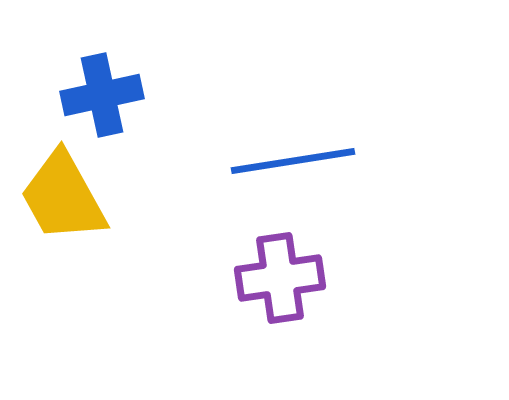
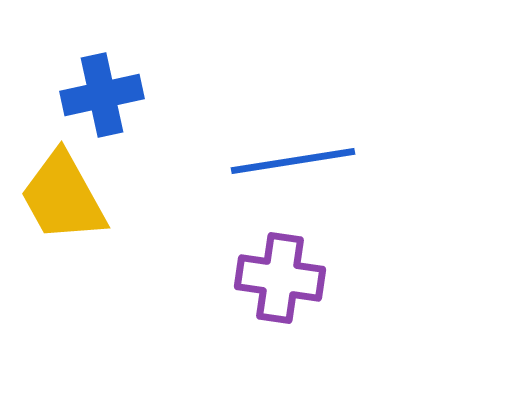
purple cross: rotated 16 degrees clockwise
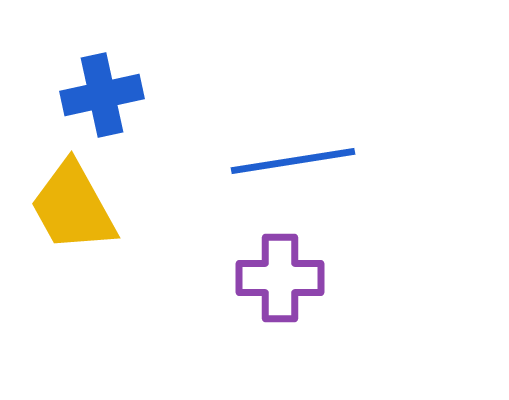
yellow trapezoid: moved 10 px right, 10 px down
purple cross: rotated 8 degrees counterclockwise
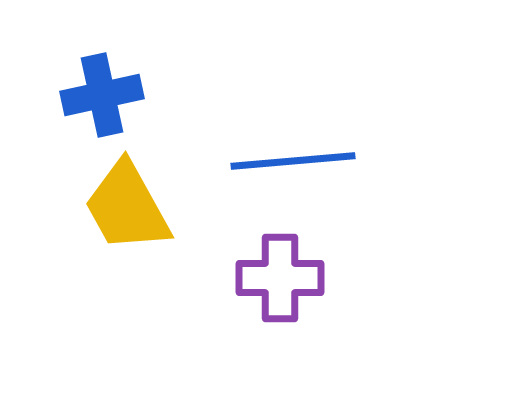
blue line: rotated 4 degrees clockwise
yellow trapezoid: moved 54 px right
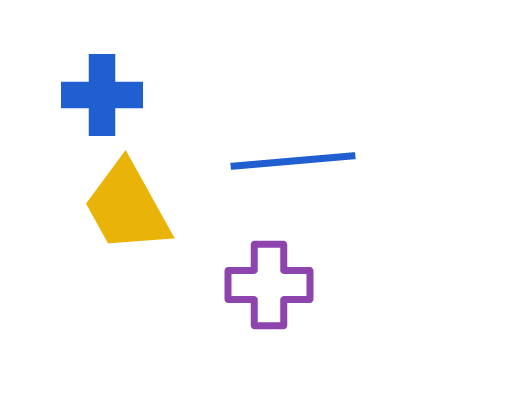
blue cross: rotated 12 degrees clockwise
purple cross: moved 11 px left, 7 px down
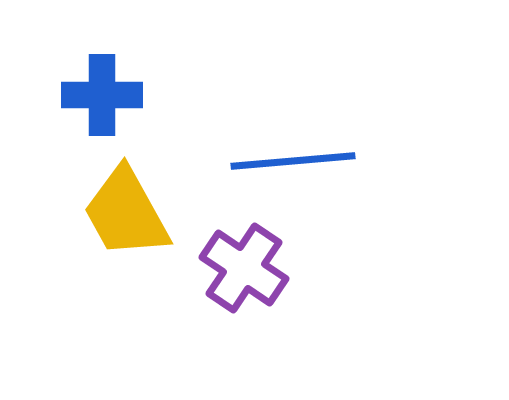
yellow trapezoid: moved 1 px left, 6 px down
purple cross: moved 25 px left, 17 px up; rotated 34 degrees clockwise
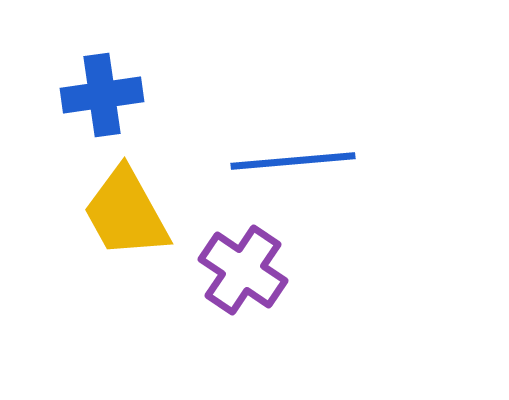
blue cross: rotated 8 degrees counterclockwise
purple cross: moved 1 px left, 2 px down
